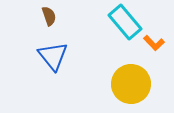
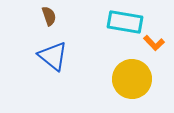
cyan rectangle: rotated 40 degrees counterclockwise
blue triangle: rotated 12 degrees counterclockwise
yellow circle: moved 1 px right, 5 px up
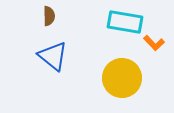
brown semicircle: rotated 18 degrees clockwise
yellow circle: moved 10 px left, 1 px up
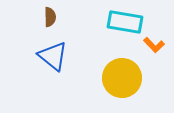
brown semicircle: moved 1 px right, 1 px down
orange L-shape: moved 2 px down
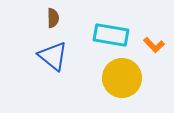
brown semicircle: moved 3 px right, 1 px down
cyan rectangle: moved 14 px left, 13 px down
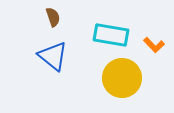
brown semicircle: moved 1 px up; rotated 18 degrees counterclockwise
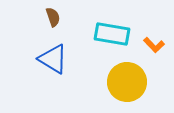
cyan rectangle: moved 1 px right, 1 px up
blue triangle: moved 3 px down; rotated 8 degrees counterclockwise
yellow circle: moved 5 px right, 4 px down
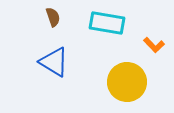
cyan rectangle: moved 5 px left, 11 px up
blue triangle: moved 1 px right, 3 px down
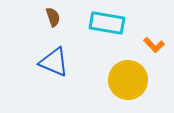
blue triangle: rotated 8 degrees counterclockwise
yellow circle: moved 1 px right, 2 px up
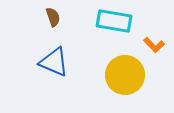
cyan rectangle: moved 7 px right, 2 px up
yellow circle: moved 3 px left, 5 px up
